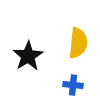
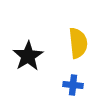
yellow semicircle: rotated 12 degrees counterclockwise
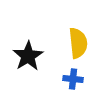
blue cross: moved 6 px up
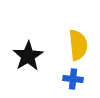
yellow semicircle: moved 2 px down
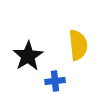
blue cross: moved 18 px left, 2 px down; rotated 12 degrees counterclockwise
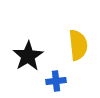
blue cross: moved 1 px right
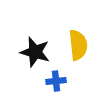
black star: moved 7 px right, 4 px up; rotated 24 degrees counterclockwise
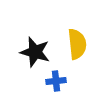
yellow semicircle: moved 1 px left, 1 px up
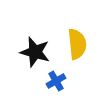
blue cross: rotated 24 degrees counterclockwise
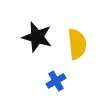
black star: moved 2 px right, 15 px up
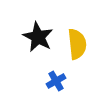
black star: moved 1 px right; rotated 12 degrees clockwise
